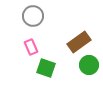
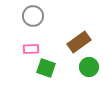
pink rectangle: moved 2 px down; rotated 70 degrees counterclockwise
green circle: moved 2 px down
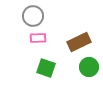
brown rectangle: rotated 10 degrees clockwise
pink rectangle: moved 7 px right, 11 px up
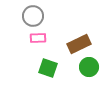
brown rectangle: moved 2 px down
green square: moved 2 px right
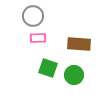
brown rectangle: rotated 30 degrees clockwise
green circle: moved 15 px left, 8 px down
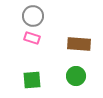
pink rectangle: moved 6 px left; rotated 21 degrees clockwise
green square: moved 16 px left, 12 px down; rotated 24 degrees counterclockwise
green circle: moved 2 px right, 1 px down
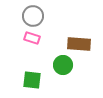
green circle: moved 13 px left, 11 px up
green square: rotated 12 degrees clockwise
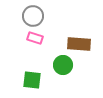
pink rectangle: moved 3 px right
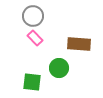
pink rectangle: rotated 28 degrees clockwise
green circle: moved 4 px left, 3 px down
green square: moved 2 px down
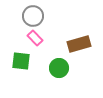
brown rectangle: rotated 20 degrees counterclockwise
green square: moved 11 px left, 21 px up
